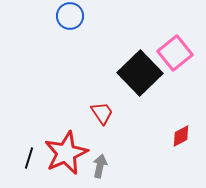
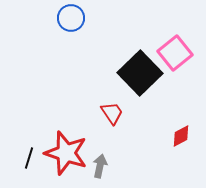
blue circle: moved 1 px right, 2 px down
red trapezoid: moved 10 px right
red star: rotated 30 degrees counterclockwise
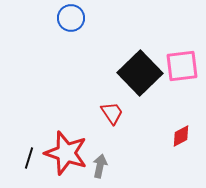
pink square: moved 7 px right, 13 px down; rotated 32 degrees clockwise
